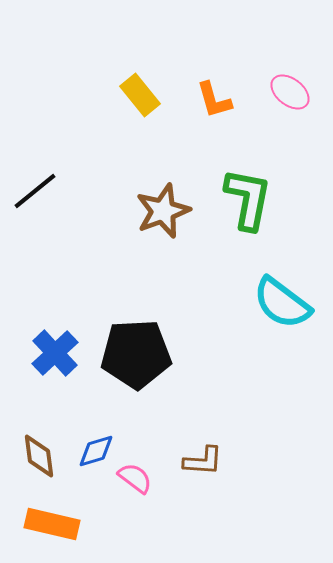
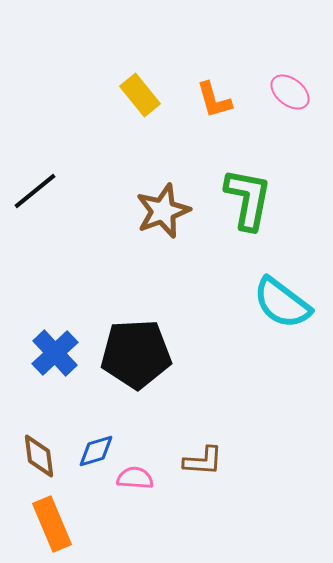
pink semicircle: rotated 33 degrees counterclockwise
orange rectangle: rotated 54 degrees clockwise
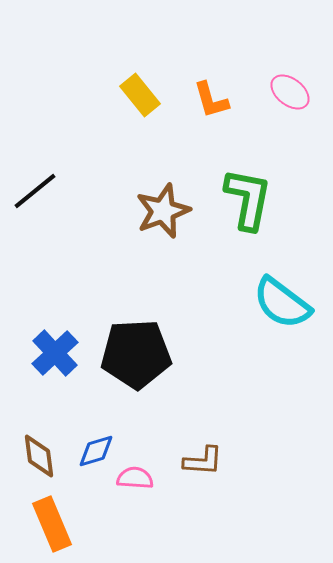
orange L-shape: moved 3 px left
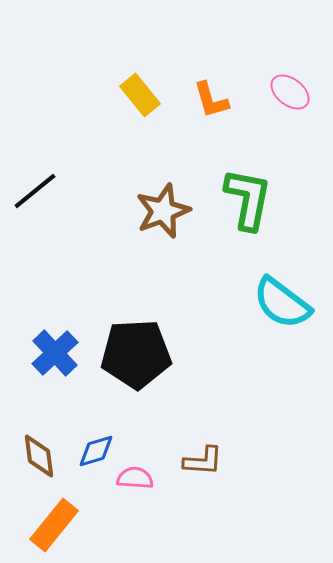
orange rectangle: moved 2 px right, 1 px down; rotated 62 degrees clockwise
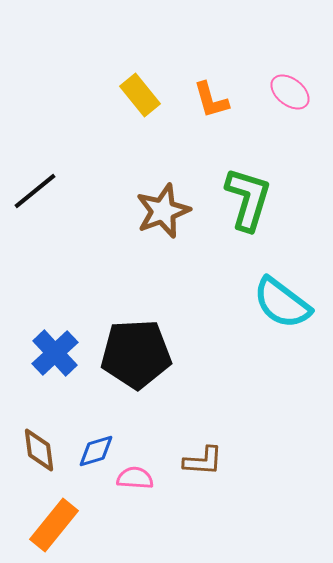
green L-shape: rotated 6 degrees clockwise
brown diamond: moved 6 px up
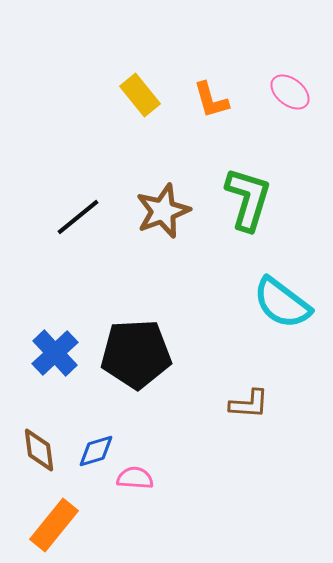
black line: moved 43 px right, 26 px down
brown L-shape: moved 46 px right, 57 px up
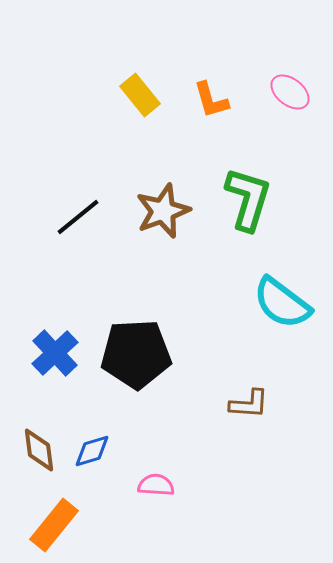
blue diamond: moved 4 px left
pink semicircle: moved 21 px right, 7 px down
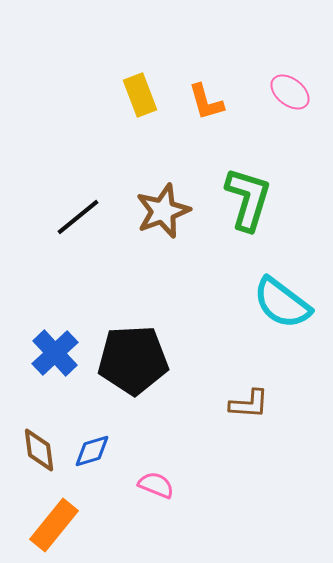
yellow rectangle: rotated 18 degrees clockwise
orange L-shape: moved 5 px left, 2 px down
black pentagon: moved 3 px left, 6 px down
pink semicircle: rotated 18 degrees clockwise
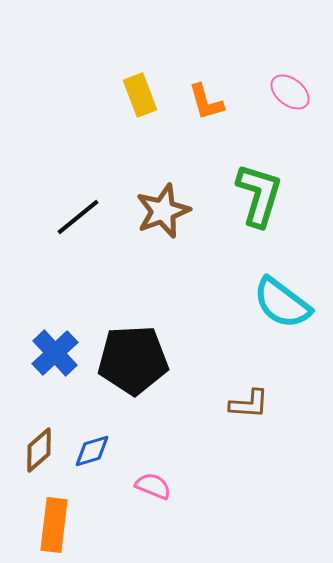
green L-shape: moved 11 px right, 4 px up
brown diamond: rotated 57 degrees clockwise
pink semicircle: moved 3 px left, 1 px down
orange rectangle: rotated 32 degrees counterclockwise
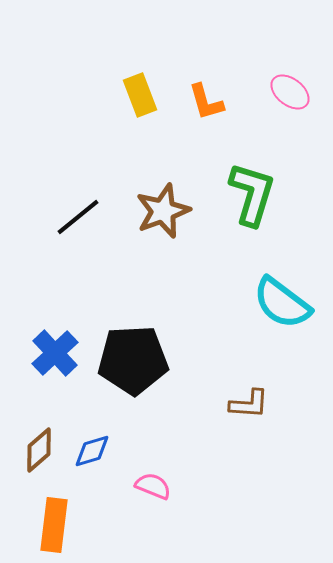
green L-shape: moved 7 px left, 1 px up
